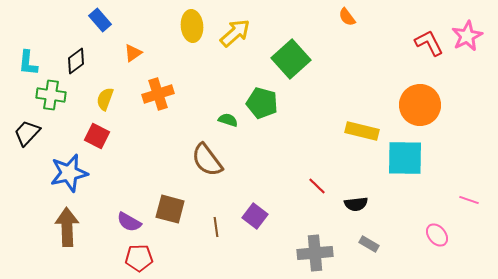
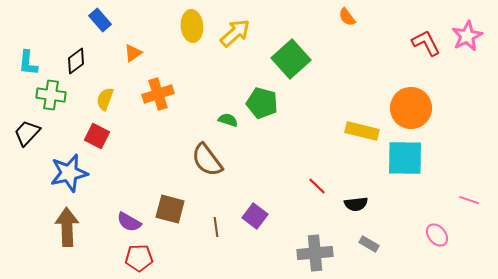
red L-shape: moved 3 px left
orange circle: moved 9 px left, 3 px down
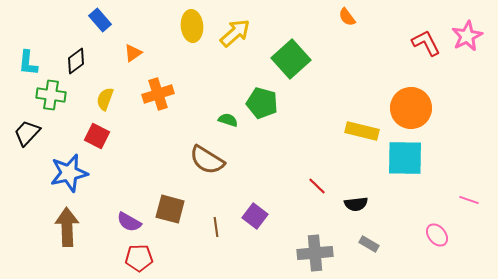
brown semicircle: rotated 21 degrees counterclockwise
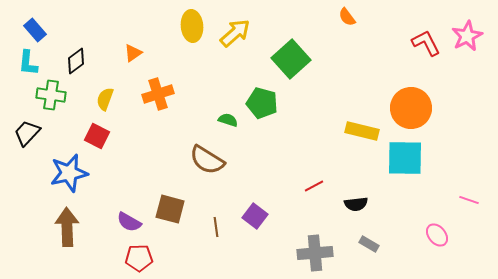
blue rectangle: moved 65 px left, 10 px down
red line: moved 3 px left; rotated 72 degrees counterclockwise
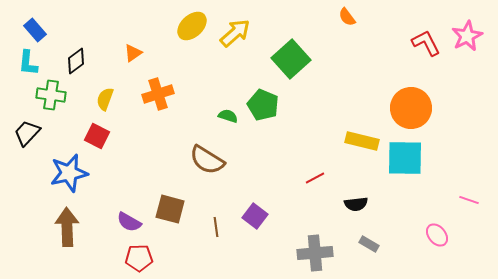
yellow ellipse: rotated 52 degrees clockwise
green pentagon: moved 1 px right, 2 px down; rotated 8 degrees clockwise
green semicircle: moved 4 px up
yellow rectangle: moved 10 px down
red line: moved 1 px right, 8 px up
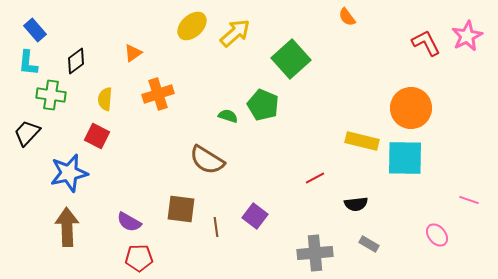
yellow semicircle: rotated 15 degrees counterclockwise
brown square: moved 11 px right; rotated 8 degrees counterclockwise
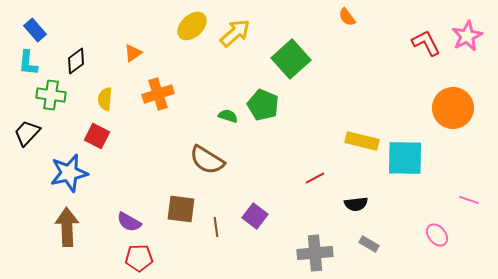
orange circle: moved 42 px right
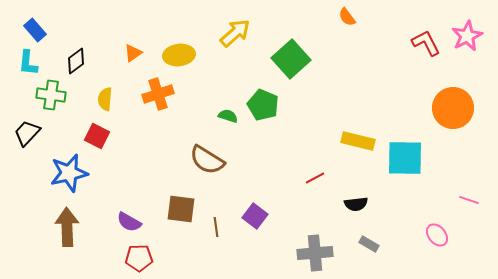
yellow ellipse: moved 13 px left, 29 px down; rotated 36 degrees clockwise
yellow rectangle: moved 4 px left
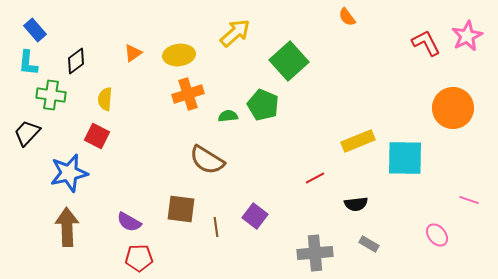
green square: moved 2 px left, 2 px down
orange cross: moved 30 px right
green semicircle: rotated 24 degrees counterclockwise
yellow rectangle: rotated 36 degrees counterclockwise
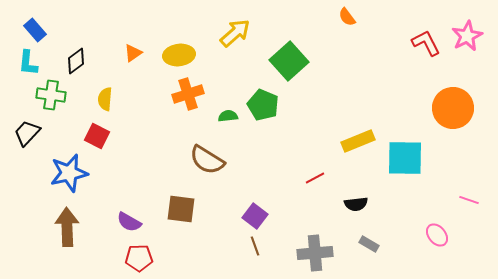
brown line: moved 39 px right, 19 px down; rotated 12 degrees counterclockwise
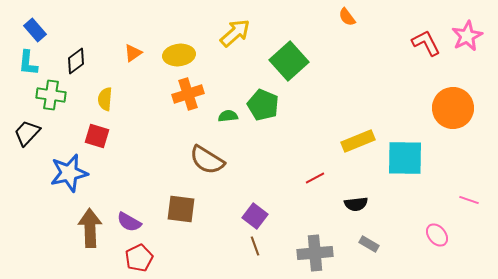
red square: rotated 10 degrees counterclockwise
brown arrow: moved 23 px right, 1 px down
red pentagon: rotated 24 degrees counterclockwise
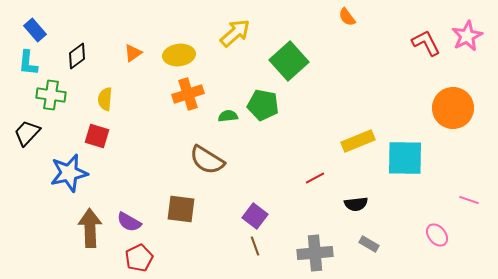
black diamond: moved 1 px right, 5 px up
green pentagon: rotated 12 degrees counterclockwise
